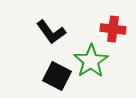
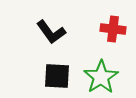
green star: moved 10 px right, 16 px down
black square: rotated 24 degrees counterclockwise
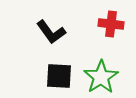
red cross: moved 2 px left, 5 px up
black square: moved 2 px right
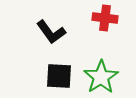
red cross: moved 6 px left, 6 px up
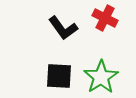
red cross: rotated 20 degrees clockwise
black L-shape: moved 12 px right, 4 px up
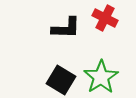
black L-shape: moved 3 px right; rotated 52 degrees counterclockwise
black square: moved 2 px right, 4 px down; rotated 28 degrees clockwise
